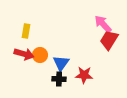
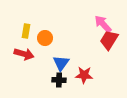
orange circle: moved 5 px right, 17 px up
black cross: moved 1 px down
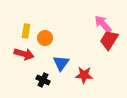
black cross: moved 16 px left; rotated 24 degrees clockwise
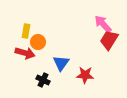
orange circle: moved 7 px left, 4 px down
red arrow: moved 1 px right, 1 px up
red star: moved 1 px right
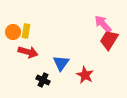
orange circle: moved 25 px left, 10 px up
red arrow: moved 3 px right, 1 px up
red star: rotated 24 degrees clockwise
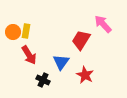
red trapezoid: moved 28 px left
red arrow: moved 1 px right, 3 px down; rotated 42 degrees clockwise
blue triangle: moved 1 px up
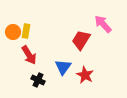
blue triangle: moved 2 px right, 5 px down
black cross: moved 5 px left
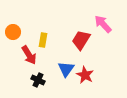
yellow rectangle: moved 17 px right, 9 px down
blue triangle: moved 3 px right, 2 px down
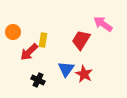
pink arrow: rotated 12 degrees counterclockwise
red arrow: moved 3 px up; rotated 78 degrees clockwise
red star: moved 1 px left, 1 px up
